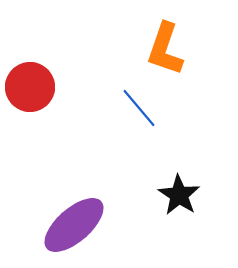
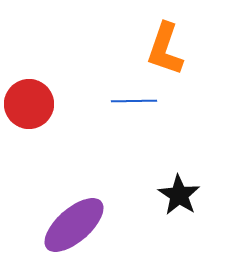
red circle: moved 1 px left, 17 px down
blue line: moved 5 px left, 7 px up; rotated 51 degrees counterclockwise
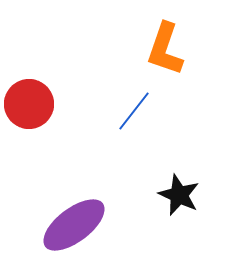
blue line: moved 10 px down; rotated 51 degrees counterclockwise
black star: rotated 9 degrees counterclockwise
purple ellipse: rotated 4 degrees clockwise
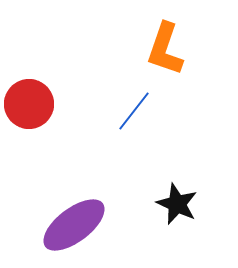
black star: moved 2 px left, 9 px down
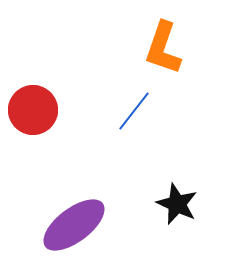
orange L-shape: moved 2 px left, 1 px up
red circle: moved 4 px right, 6 px down
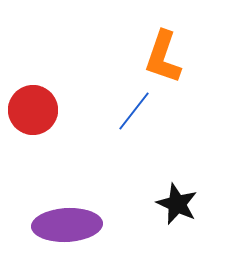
orange L-shape: moved 9 px down
purple ellipse: moved 7 px left; rotated 34 degrees clockwise
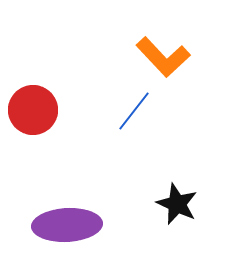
orange L-shape: rotated 62 degrees counterclockwise
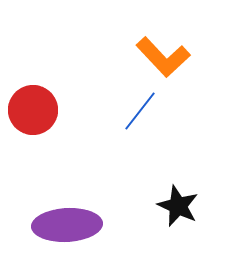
blue line: moved 6 px right
black star: moved 1 px right, 2 px down
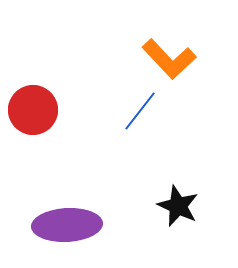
orange L-shape: moved 6 px right, 2 px down
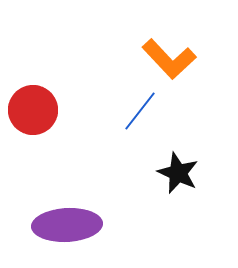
black star: moved 33 px up
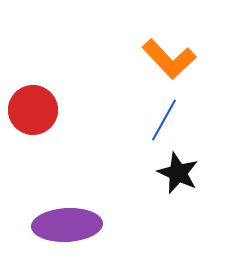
blue line: moved 24 px right, 9 px down; rotated 9 degrees counterclockwise
